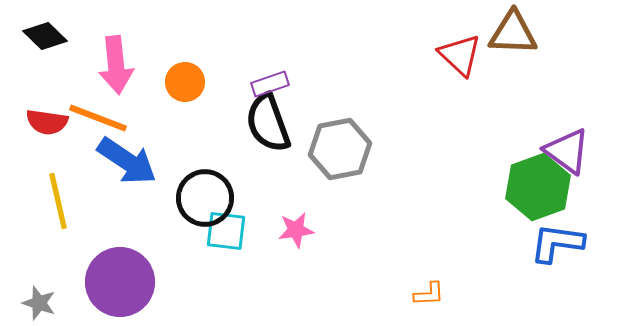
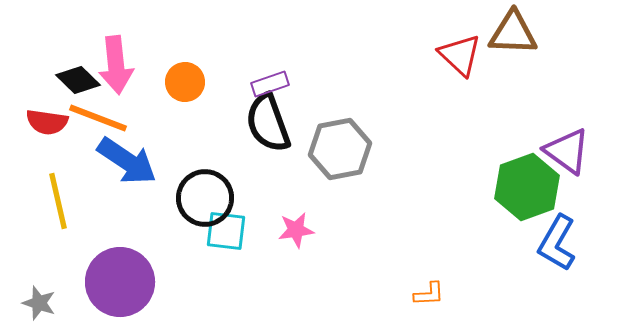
black diamond: moved 33 px right, 44 px down
green hexagon: moved 11 px left
blue L-shape: rotated 68 degrees counterclockwise
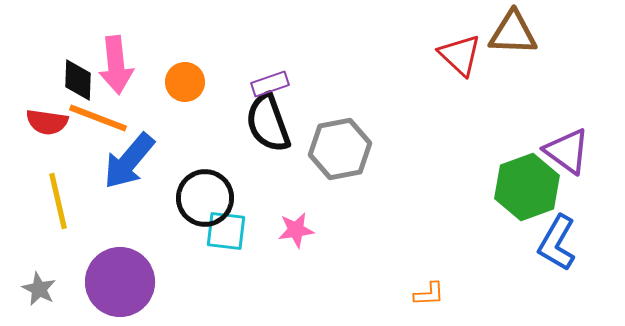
black diamond: rotated 48 degrees clockwise
blue arrow: moved 2 px right; rotated 96 degrees clockwise
gray star: moved 14 px up; rotated 8 degrees clockwise
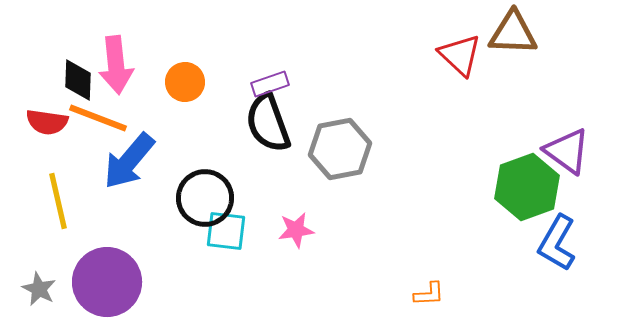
purple circle: moved 13 px left
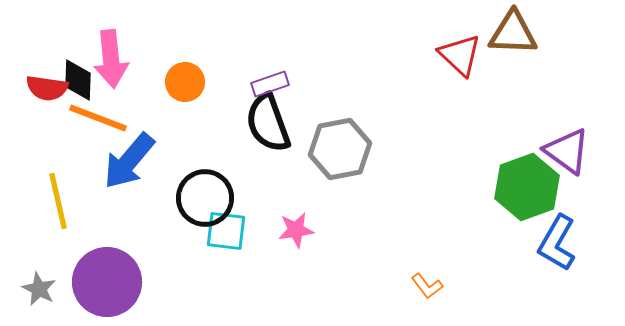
pink arrow: moved 5 px left, 6 px up
red semicircle: moved 34 px up
orange L-shape: moved 2 px left, 8 px up; rotated 56 degrees clockwise
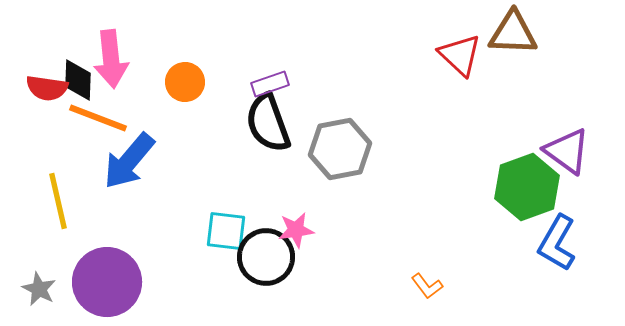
black circle: moved 61 px right, 59 px down
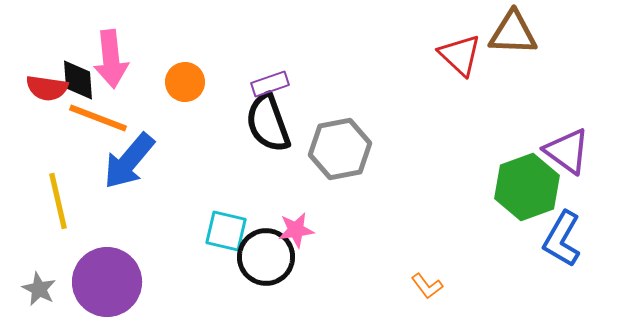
black diamond: rotated 6 degrees counterclockwise
cyan square: rotated 6 degrees clockwise
blue L-shape: moved 5 px right, 4 px up
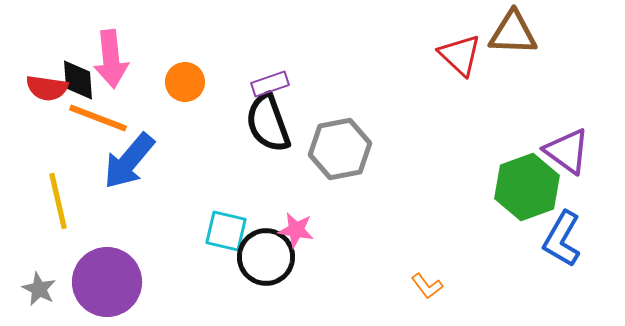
pink star: rotated 18 degrees clockwise
